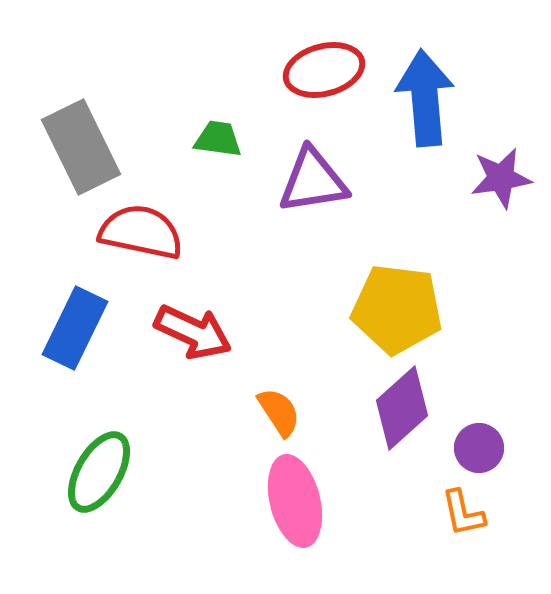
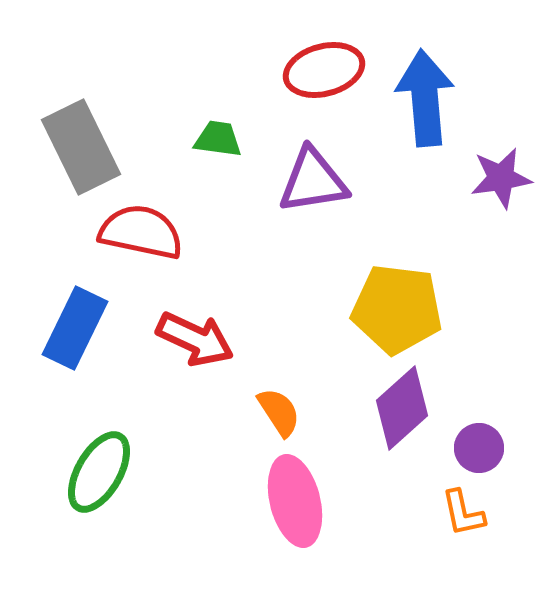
red arrow: moved 2 px right, 7 px down
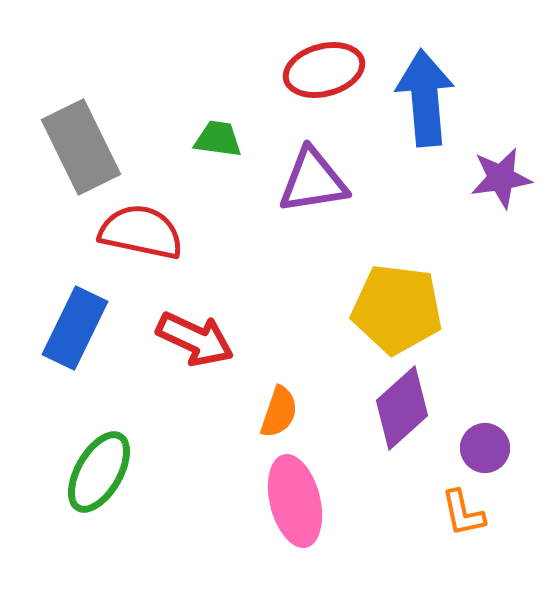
orange semicircle: rotated 52 degrees clockwise
purple circle: moved 6 px right
